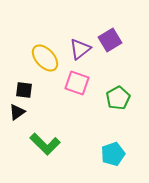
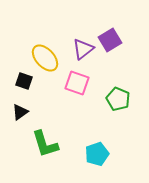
purple triangle: moved 3 px right
black square: moved 9 px up; rotated 12 degrees clockwise
green pentagon: moved 1 px down; rotated 20 degrees counterclockwise
black triangle: moved 3 px right
green L-shape: rotated 28 degrees clockwise
cyan pentagon: moved 16 px left
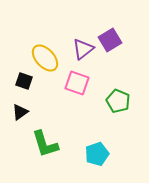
green pentagon: moved 2 px down
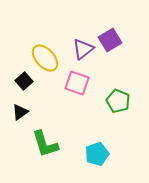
black square: rotated 30 degrees clockwise
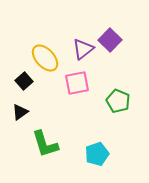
purple square: rotated 15 degrees counterclockwise
pink square: rotated 30 degrees counterclockwise
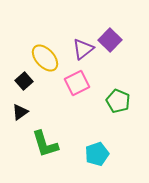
pink square: rotated 15 degrees counterclockwise
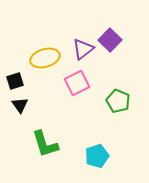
yellow ellipse: rotated 64 degrees counterclockwise
black square: moved 9 px left; rotated 24 degrees clockwise
black triangle: moved 7 px up; rotated 30 degrees counterclockwise
cyan pentagon: moved 2 px down
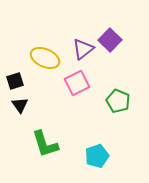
yellow ellipse: rotated 40 degrees clockwise
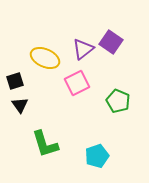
purple square: moved 1 px right, 2 px down; rotated 10 degrees counterclockwise
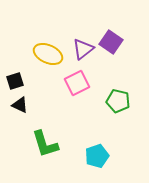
yellow ellipse: moved 3 px right, 4 px up
green pentagon: rotated 10 degrees counterclockwise
black triangle: rotated 30 degrees counterclockwise
